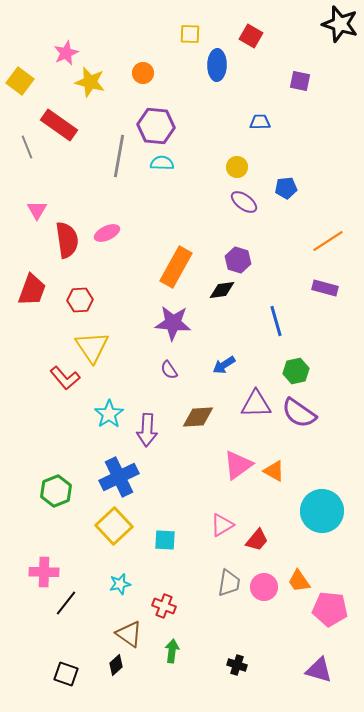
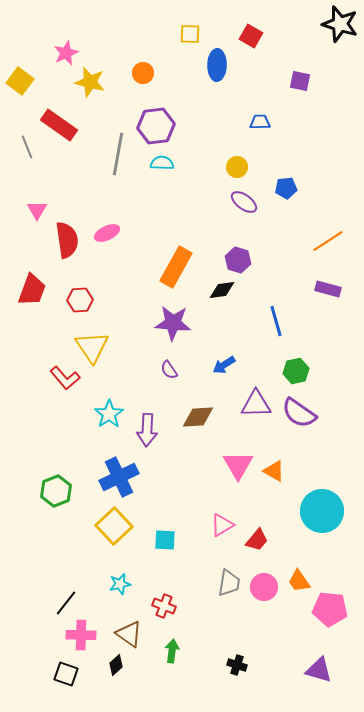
purple hexagon at (156, 126): rotated 12 degrees counterclockwise
gray line at (119, 156): moved 1 px left, 2 px up
purple rectangle at (325, 288): moved 3 px right, 1 px down
pink triangle at (238, 465): rotated 24 degrees counterclockwise
pink cross at (44, 572): moved 37 px right, 63 px down
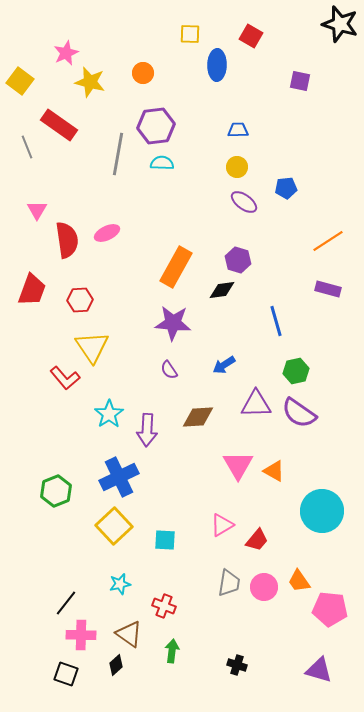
blue trapezoid at (260, 122): moved 22 px left, 8 px down
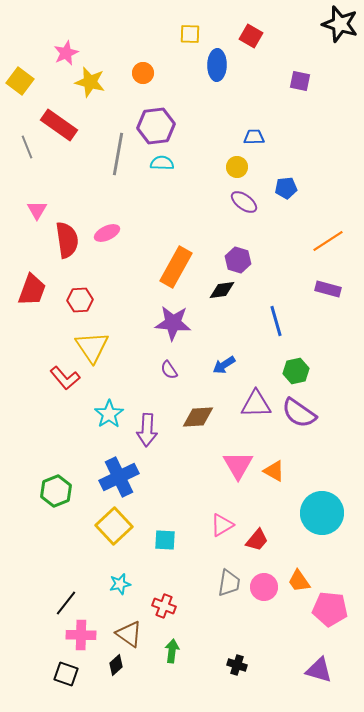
blue trapezoid at (238, 130): moved 16 px right, 7 px down
cyan circle at (322, 511): moved 2 px down
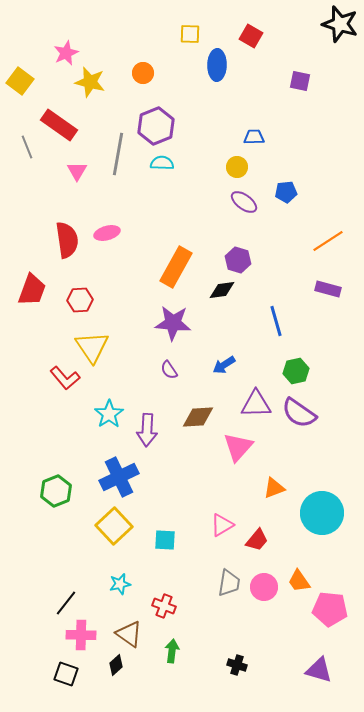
purple hexagon at (156, 126): rotated 15 degrees counterclockwise
blue pentagon at (286, 188): moved 4 px down
pink triangle at (37, 210): moved 40 px right, 39 px up
pink ellipse at (107, 233): rotated 10 degrees clockwise
pink triangle at (238, 465): moved 18 px up; rotated 12 degrees clockwise
orange triangle at (274, 471): moved 17 px down; rotated 50 degrees counterclockwise
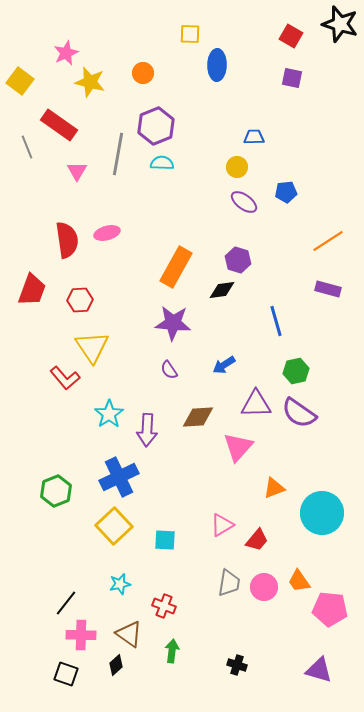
red square at (251, 36): moved 40 px right
purple square at (300, 81): moved 8 px left, 3 px up
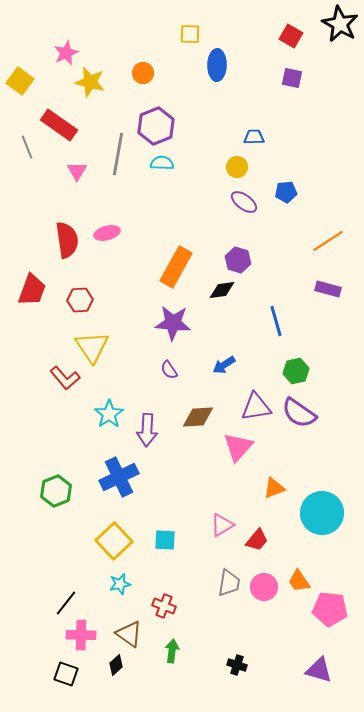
black star at (340, 24): rotated 12 degrees clockwise
purple triangle at (256, 404): moved 3 px down; rotated 8 degrees counterclockwise
yellow square at (114, 526): moved 15 px down
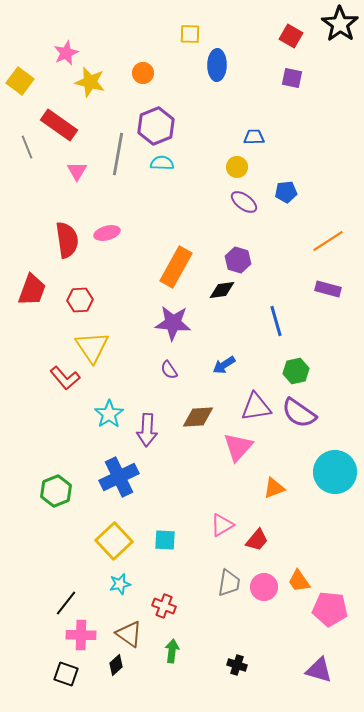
black star at (340, 24): rotated 6 degrees clockwise
cyan circle at (322, 513): moved 13 px right, 41 px up
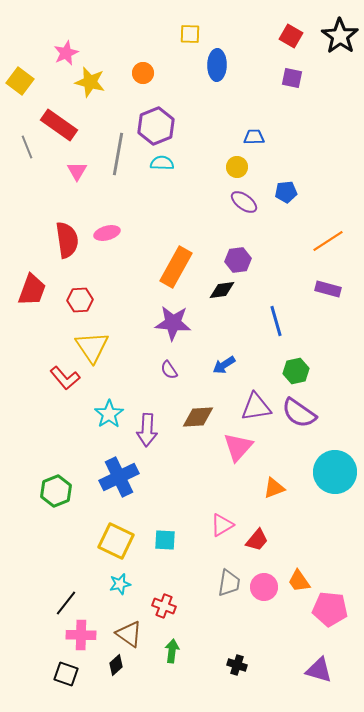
black star at (340, 24): moved 12 px down
purple hexagon at (238, 260): rotated 25 degrees counterclockwise
yellow square at (114, 541): moved 2 px right; rotated 21 degrees counterclockwise
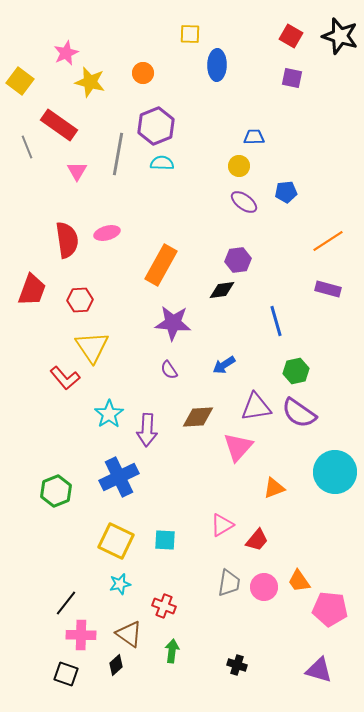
black star at (340, 36): rotated 18 degrees counterclockwise
yellow circle at (237, 167): moved 2 px right, 1 px up
orange rectangle at (176, 267): moved 15 px left, 2 px up
